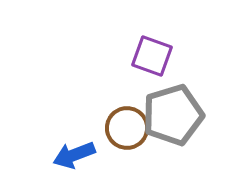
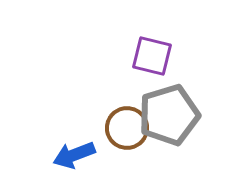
purple square: rotated 6 degrees counterclockwise
gray pentagon: moved 4 px left
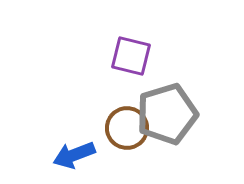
purple square: moved 21 px left
gray pentagon: moved 2 px left, 1 px up
